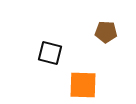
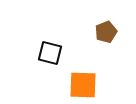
brown pentagon: rotated 25 degrees counterclockwise
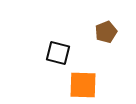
black square: moved 8 px right
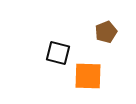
orange square: moved 5 px right, 9 px up
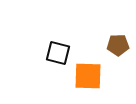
brown pentagon: moved 12 px right, 13 px down; rotated 20 degrees clockwise
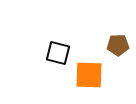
orange square: moved 1 px right, 1 px up
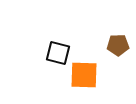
orange square: moved 5 px left
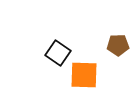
black square: rotated 20 degrees clockwise
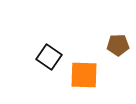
black square: moved 9 px left, 4 px down
